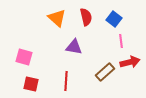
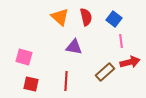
orange triangle: moved 3 px right, 1 px up
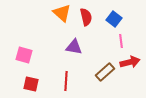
orange triangle: moved 2 px right, 4 px up
pink square: moved 2 px up
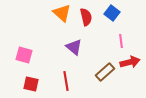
blue square: moved 2 px left, 6 px up
purple triangle: rotated 30 degrees clockwise
red line: rotated 12 degrees counterclockwise
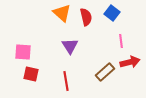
purple triangle: moved 4 px left, 1 px up; rotated 18 degrees clockwise
pink square: moved 1 px left, 3 px up; rotated 12 degrees counterclockwise
red square: moved 10 px up
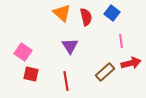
pink square: rotated 30 degrees clockwise
red arrow: moved 1 px right, 1 px down
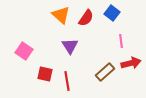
orange triangle: moved 1 px left, 2 px down
red semicircle: moved 1 px down; rotated 48 degrees clockwise
pink square: moved 1 px right, 1 px up
red square: moved 14 px right
red line: moved 1 px right
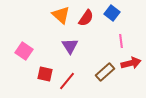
red line: rotated 48 degrees clockwise
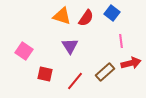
orange triangle: moved 1 px right, 1 px down; rotated 24 degrees counterclockwise
red line: moved 8 px right
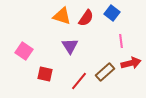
red line: moved 4 px right
